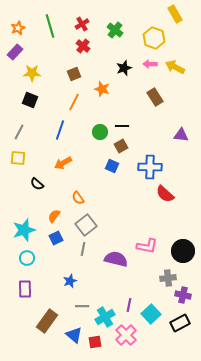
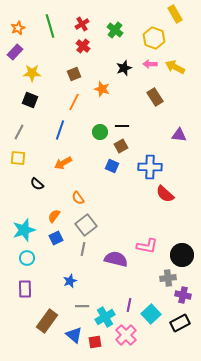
purple triangle at (181, 135): moved 2 px left
black circle at (183, 251): moved 1 px left, 4 px down
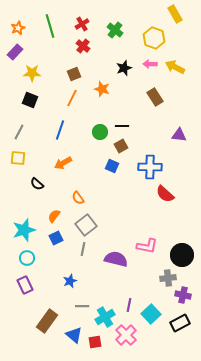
orange line at (74, 102): moved 2 px left, 4 px up
purple rectangle at (25, 289): moved 4 px up; rotated 24 degrees counterclockwise
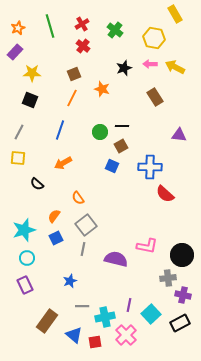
yellow hexagon at (154, 38): rotated 10 degrees counterclockwise
cyan cross at (105, 317): rotated 18 degrees clockwise
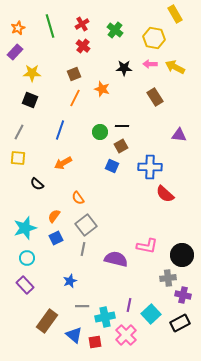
black star at (124, 68): rotated 21 degrees clockwise
orange line at (72, 98): moved 3 px right
cyan star at (24, 230): moved 1 px right, 2 px up
purple rectangle at (25, 285): rotated 18 degrees counterclockwise
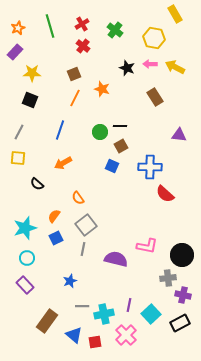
black star at (124, 68): moved 3 px right; rotated 21 degrees clockwise
black line at (122, 126): moved 2 px left
cyan cross at (105, 317): moved 1 px left, 3 px up
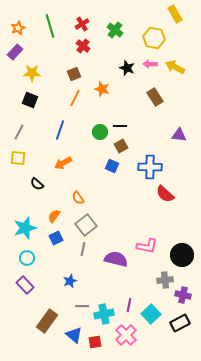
gray cross at (168, 278): moved 3 px left, 2 px down
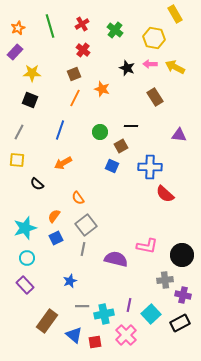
red cross at (83, 46): moved 4 px down
black line at (120, 126): moved 11 px right
yellow square at (18, 158): moved 1 px left, 2 px down
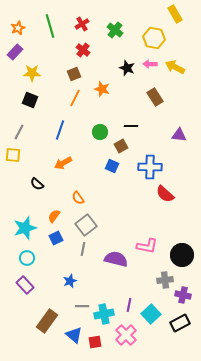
yellow square at (17, 160): moved 4 px left, 5 px up
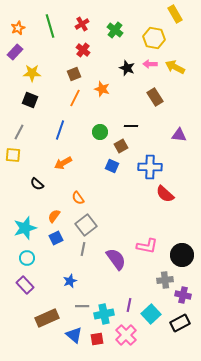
purple semicircle at (116, 259): rotated 40 degrees clockwise
brown rectangle at (47, 321): moved 3 px up; rotated 30 degrees clockwise
red square at (95, 342): moved 2 px right, 3 px up
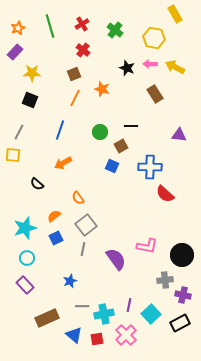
brown rectangle at (155, 97): moved 3 px up
orange semicircle at (54, 216): rotated 16 degrees clockwise
